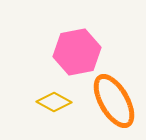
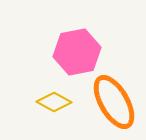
orange ellipse: moved 1 px down
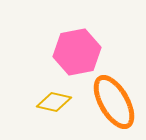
yellow diamond: rotated 16 degrees counterclockwise
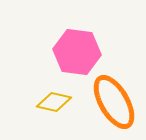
pink hexagon: rotated 18 degrees clockwise
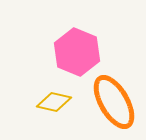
pink hexagon: rotated 15 degrees clockwise
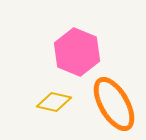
orange ellipse: moved 2 px down
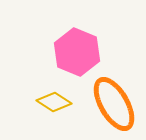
yellow diamond: rotated 20 degrees clockwise
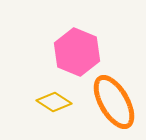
orange ellipse: moved 2 px up
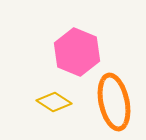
orange ellipse: rotated 18 degrees clockwise
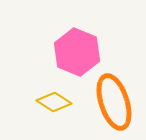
orange ellipse: rotated 6 degrees counterclockwise
